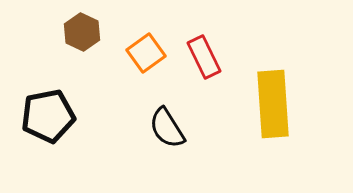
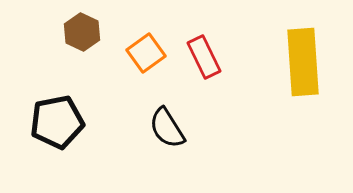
yellow rectangle: moved 30 px right, 42 px up
black pentagon: moved 9 px right, 6 px down
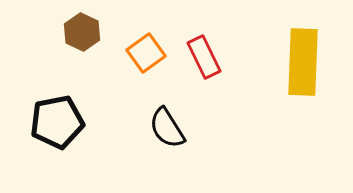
yellow rectangle: rotated 6 degrees clockwise
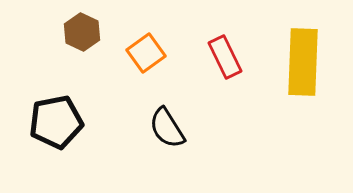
red rectangle: moved 21 px right
black pentagon: moved 1 px left
